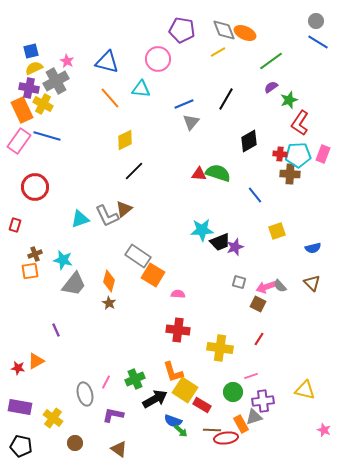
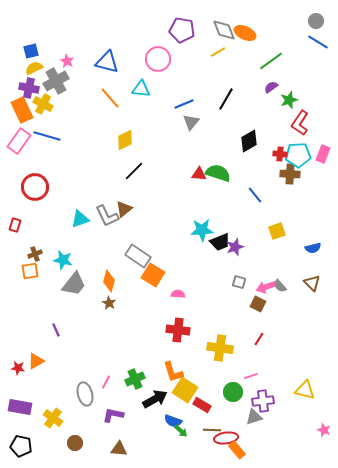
orange rectangle at (241, 424): moved 4 px left, 26 px down; rotated 12 degrees counterclockwise
brown triangle at (119, 449): rotated 30 degrees counterclockwise
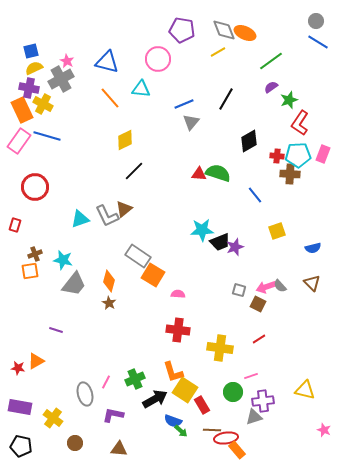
gray cross at (56, 81): moved 5 px right, 2 px up
red cross at (280, 154): moved 3 px left, 2 px down
gray square at (239, 282): moved 8 px down
purple line at (56, 330): rotated 48 degrees counterclockwise
red line at (259, 339): rotated 24 degrees clockwise
red rectangle at (202, 405): rotated 30 degrees clockwise
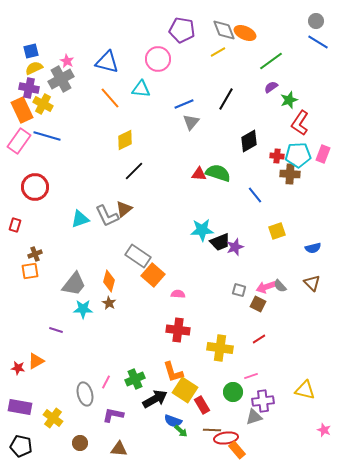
cyan star at (63, 260): moved 20 px right, 49 px down; rotated 12 degrees counterclockwise
orange square at (153, 275): rotated 10 degrees clockwise
brown circle at (75, 443): moved 5 px right
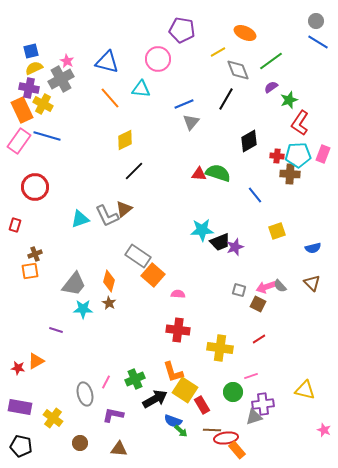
gray diamond at (224, 30): moved 14 px right, 40 px down
purple cross at (263, 401): moved 3 px down
